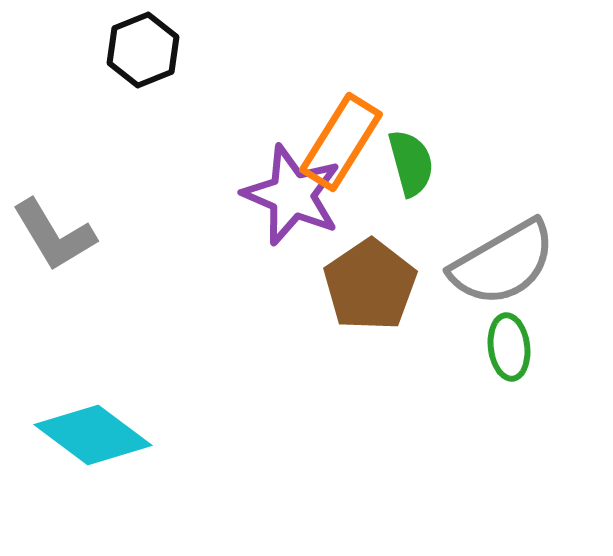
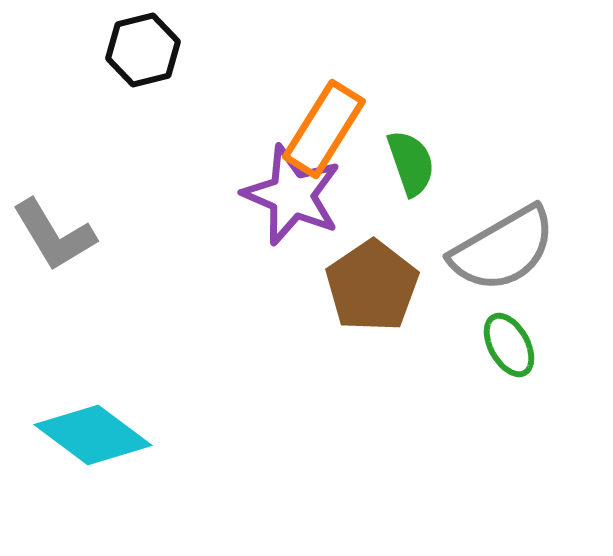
black hexagon: rotated 8 degrees clockwise
orange rectangle: moved 17 px left, 13 px up
green semicircle: rotated 4 degrees counterclockwise
gray semicircle: moved 14 px up
brown pentagon: moved 2 px right, 1 px down
green ellipse: moved 2 px up; rotated 22 degrees counterclockwise
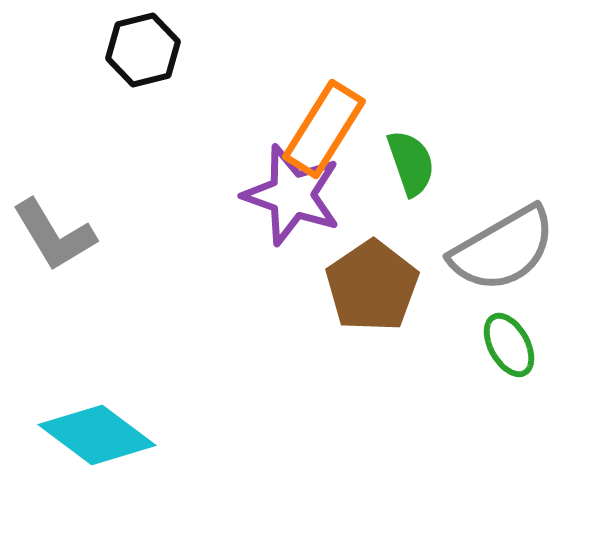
purple star: rotated 4 degrees counterclockwise
cyan diamond: moved 4 px right
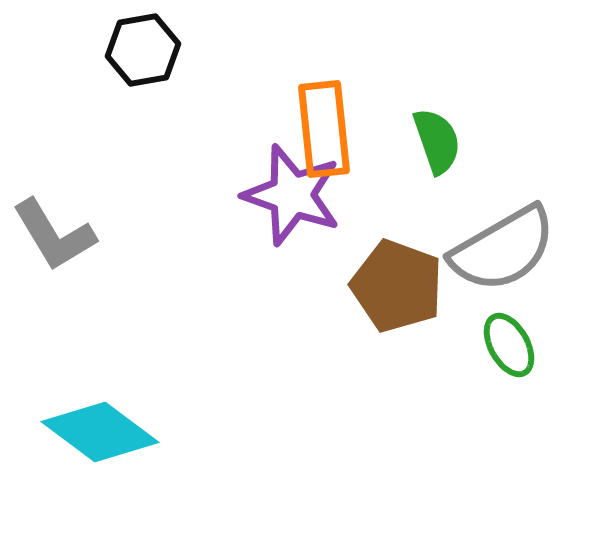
black hexagon: rotated 4 degrees clockwise
orange rectangle: rotated 38 degrees counterclockwise
green semicircle: moved 26 px right, 22 px up
brown pentagon: moved 25 px right; rotated 18 degrees counterclockwise
cyan diamond: moved 3 px right, 3 px up
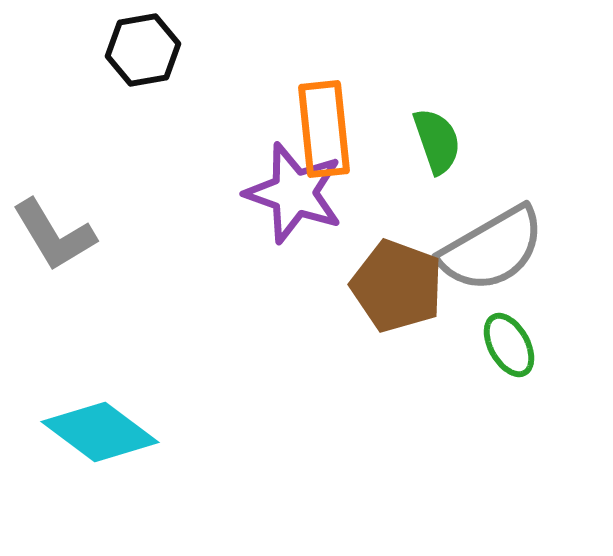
purple star: moved 2 px right, 2 px up
gray semicircle: moved 11 px left
